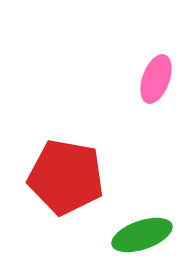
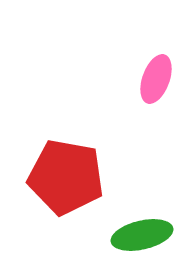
green ellipse: rotated 6 degrees clockwise
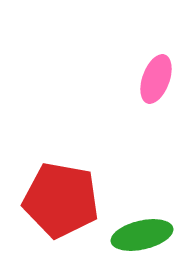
red pentagon: moved 5 px left, 23 px down
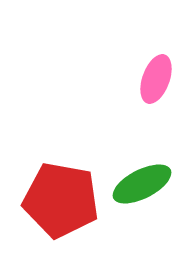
green ellipse: moved 51 px up; rotated 14 degrees counterclockwise
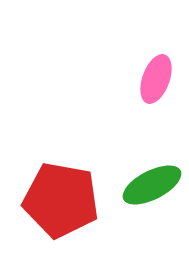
green ellipse: moved 10 px right, 1 px down
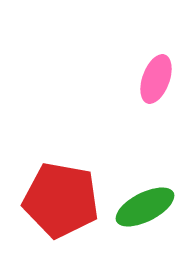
green ellipse: moved 7 px left, 22 px down
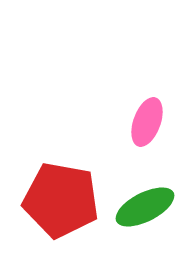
pink ellipse: moved 9 px left, 43 px down
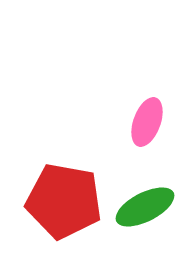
red pentagon: moved 3 px right, 1 px down
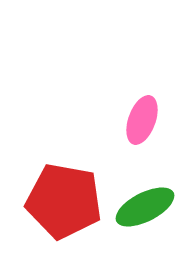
pink ellipse: moved 5 px left, 2 px up
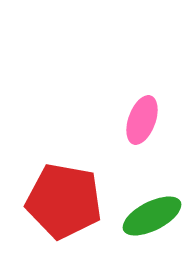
green ellipse: moved 7 px right, 9 px down
